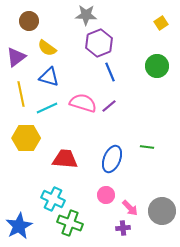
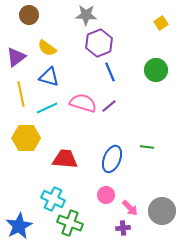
brown circle: moved 6 px up
green circle: moved 1 px left, 4 px down
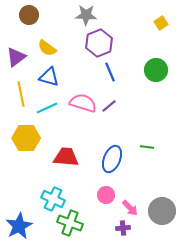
red trapezoid: moved 1 px right, 2 px up
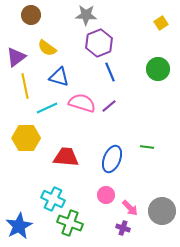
brown circle: moved 2 px right
green circle: moved 2 px right, 1 px up
blue triangle: moved 10 px right
yellow line: moved 4 px right, 8 px up
pink semicircle: moved 1 px left
purple cross: rotated 24 degrees clockwise
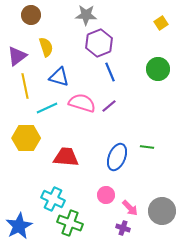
yellow semicircle: moved 1 px left, 1 px up; rotated 144 degrees counterclockwise
purple triangle: moved 1 px right, 1 px up
blue ellipse: moved 5 px right, 2 px up
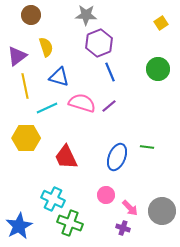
red trapezoid: rotated 120 degrees counterclockwise
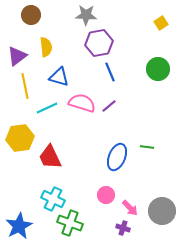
purple hexagon: rotated 12 degrees clockwise
yellow semicircle: rotated 12 degrees clockwise
yellow hexagon: moved 6 px left; rotated 8 degrees counterclockwise
red trapezoid: moved 16 px left
